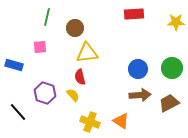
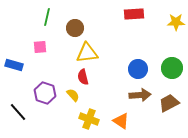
red semicircle: moved 3 px right
yellow cross: moved 1 px left, 3 px up
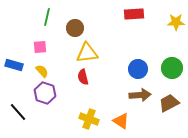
yellow semicircle: moved 31 px left, 24 px up
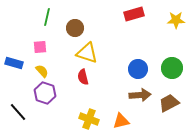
red rectangle: rotated 12 degrees counterclockwise
yellow star: moved 2 px up
yellow triangle: rotated 25 degrees clockwise
blue rectangle: moved 2 px up
orange triangle: rotated 48 degrees counterclockwise
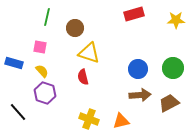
pink square: rotated 16 degrees clockwise
yellow triangle: moved 2 px right
green circle: moved 1 px right
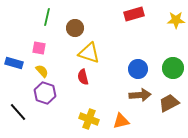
pink square: moved 1 px left, 1 px down
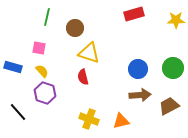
blue rectangle: moved 1 px left, 4 px down
brown trapezoid: moved 3 px down
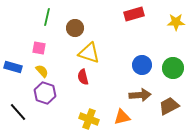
yellow star: moved 2 px down
blue circle: moved 4 px right, 4 px up
orange triangle: moved 1 px right, 4 px up
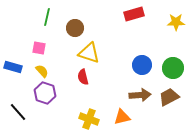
brown trapezoid: moved 9 px up
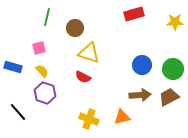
yellow star: moved 1 px left
pink square: rotated 24 degrees counterclockwise
green circle: moved 1 px down
red semicircle: rotated 49 degrees counterclockwise
